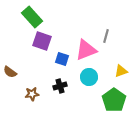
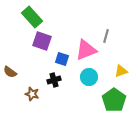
black cross: moved 6 px left, 6 px up
brown star: rotated 24 degrees clockwise
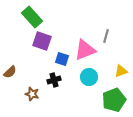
pink triangle: moved 1 px left
brown semicircle: rotated 80 degrees counterclockwise
green pentagon: rotated 15 degrees clockwise
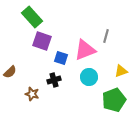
blue square: moved 1 px left, 1 px up
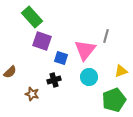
pink triangle: rotated 30 degrees counterclockwise
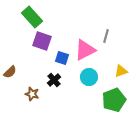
pink triangle: rotated 25 degrees clockwise
blue square: moved 1 px right
black cross: rotated 24 degrees counterclockwise
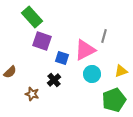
gray line: moved 2 px left
cyan circle: moved 3 px right, 3 px up
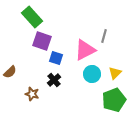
blue square: moved 6 px left
yellow triangle: moved 6 px left, 2 px down; rotated 24 degrees counterclockwise
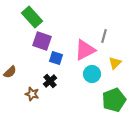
yellow triangle: moved 10 px up
black cross: moved 4 px left, 1 px down
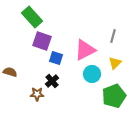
gray line: moved 9 px right
brown semicircle: rotated 120 degrees counterclockwise
black cross: moved 2 px right
brown star: moved 5 px right; rotated 16 degrees counterclockwise
green pentagon: moved 4 px up
